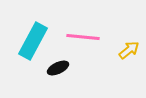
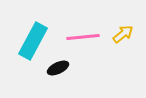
pink line: rotated 12 degrees counterclockwise
yellow arrow: moved 6 px left, 16 px up
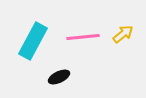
black ellipse: moved 1 px right, 9 px down
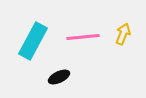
yellow arrow: rotated 30 degrees counterclockwise
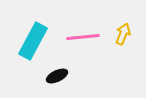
black ellipse: moved 2 px left, 1 px up
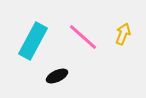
pink line: rotated 48 degrees clockwise
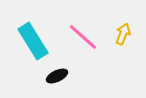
cyan rectangle: rotated 60 degrees counterclockwise
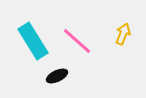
pink line: moved 6 px left, 4 px down
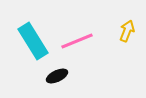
yellow arrow: moved 4 px right, 3 px up
pink line: rotated 64 degrees counterclockwise
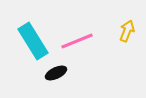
black ellipse: moved 1 px left, 3 px up
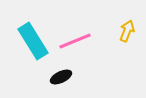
pink line: moved 2 px left
black ellipse: moved 5 px right, 4 px down
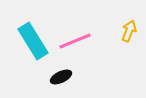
yellow arrow: moved 2 px right
